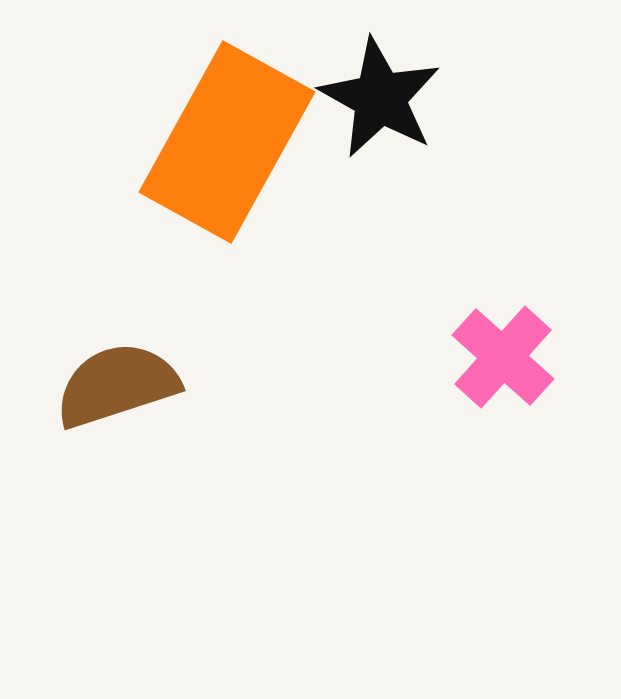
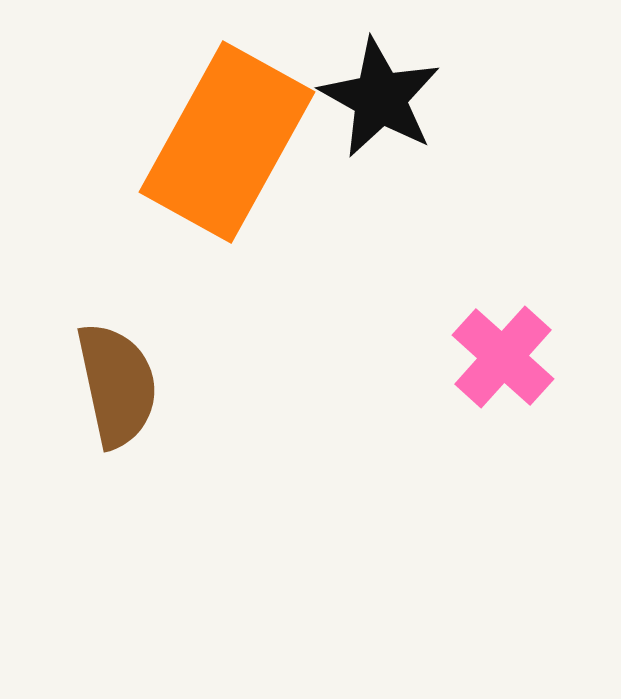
brown semicircle: rotated 96 degrees clockwise
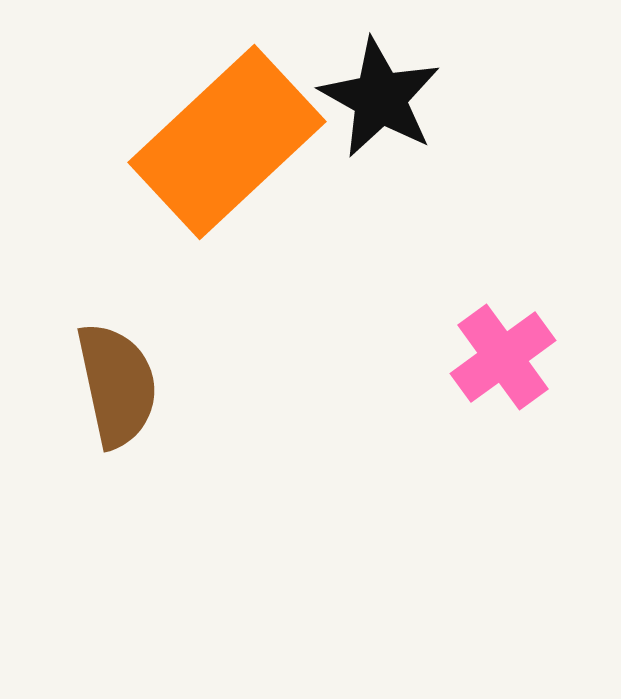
orange rectangle: rotated 18 degrees clockwise
pink cross: rotated 12 degrees clockwise
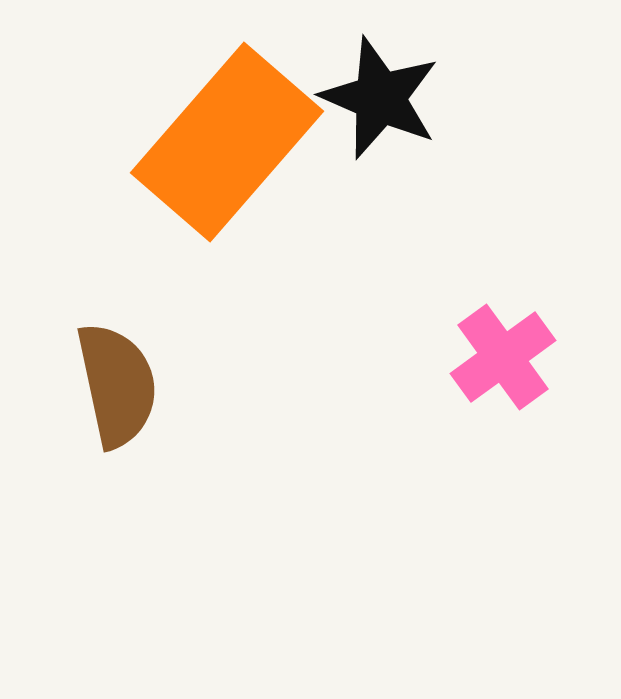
black star: rotated 6 degrees counterclockwise
orange rectangle: rotated 6 degrees counterclockwise
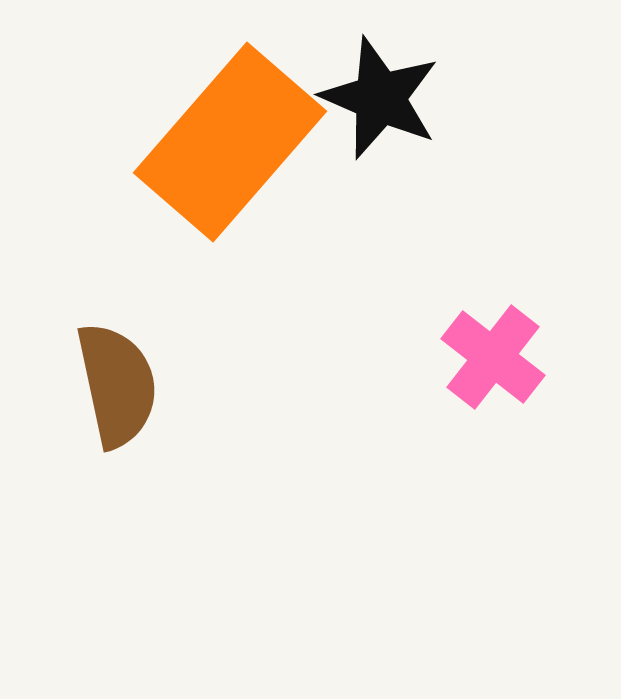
orange rectangle: moved 3 px right
pink cross: moved 10 px left; rotated 16 degrees counterclockwise
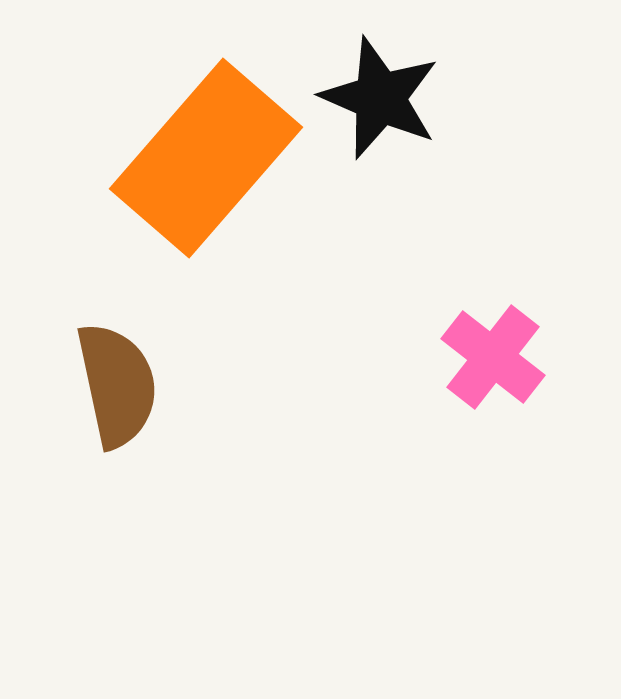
orange rectangle: moved 24 px left, 16 px down
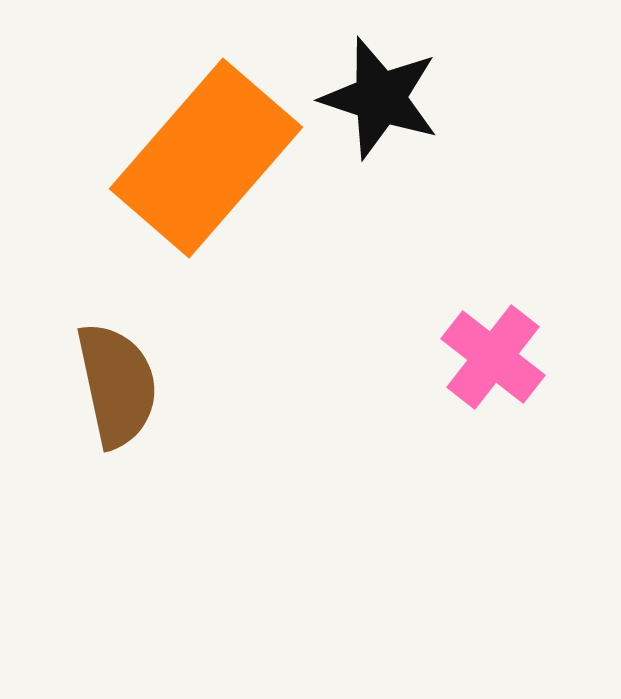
black star: rotated 5 degrees counterclockwise
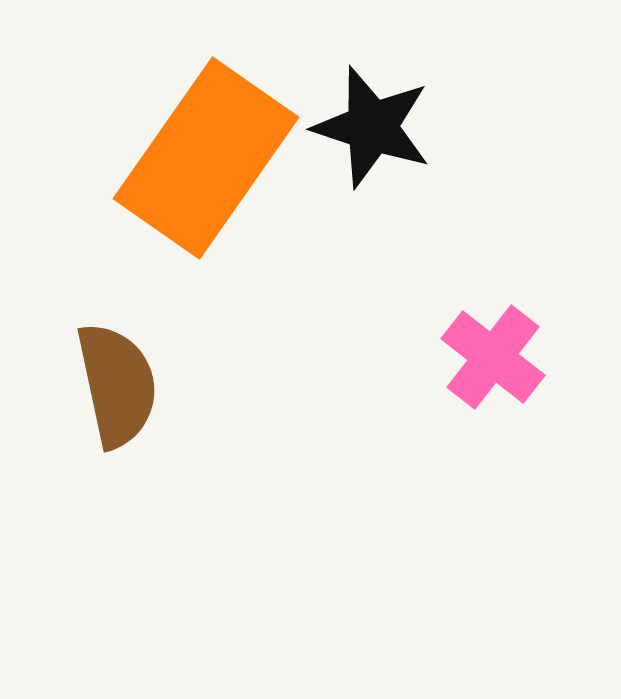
black star: moved 8 px left, 29 px down
orange rectangle: rotated 6 degrees counterclockwise
